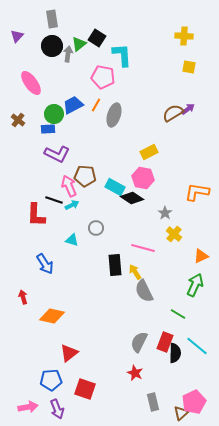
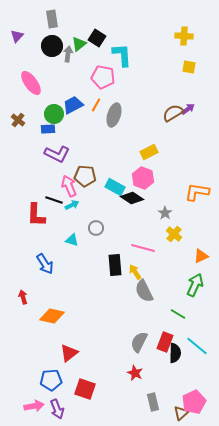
pink hexagon at (143, 178): rotated 10 degrees clockwise
pink arrow at (28, 407): moved 6 px right, 1 px up
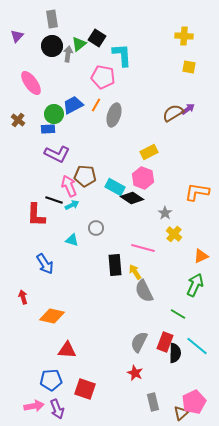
red triangle at (69, 353): moved 2 px left, 3 px up; rotated 42 degrees clockwise
